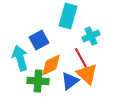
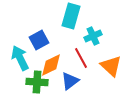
cyan rectangle: moved 3 px right
cyan cross: moved 2 px right
cyan arrow: rotated 10 degrees counterclockwise
orange triangle: moved 24 px right, 8 px up
green cross: moved 1 px left, 1 px down
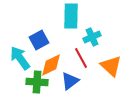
cyan rectangle: rotated 15 degrees counterclockwise
cyan cross: moved 1 px left, 1 px down
cyan arrow: rotated 10 degrees counterclockwise
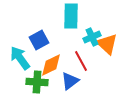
red line: moved 3 px down
orange triangle: moved 4 px left, 22 px up
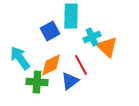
blue square: moved 11 px right, 9 px up
orange triangle: moved 3 px down
red line: moved 4 px down
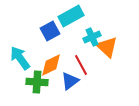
cyan rectangle: rotated 60 degrees clockwise
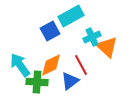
cyan arrow: moved 7 px down
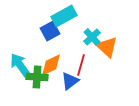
cyan rectangle: moved 7 px left
cyan cross: rotated 18 degrees counterclockwise
red line: rotated 45 degrees clockwise
green cross: moved 5 px up
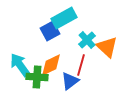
cyan rectangle: moved 2 px down
cyan cross: moved 5 px left, 3 px down
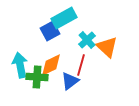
cyan arrow: rotated 25 degrees clockwise
